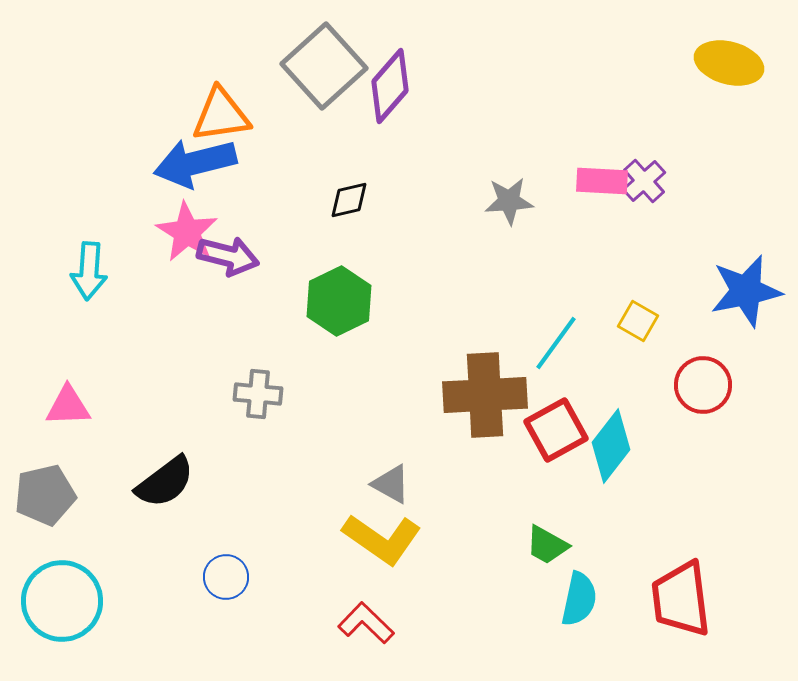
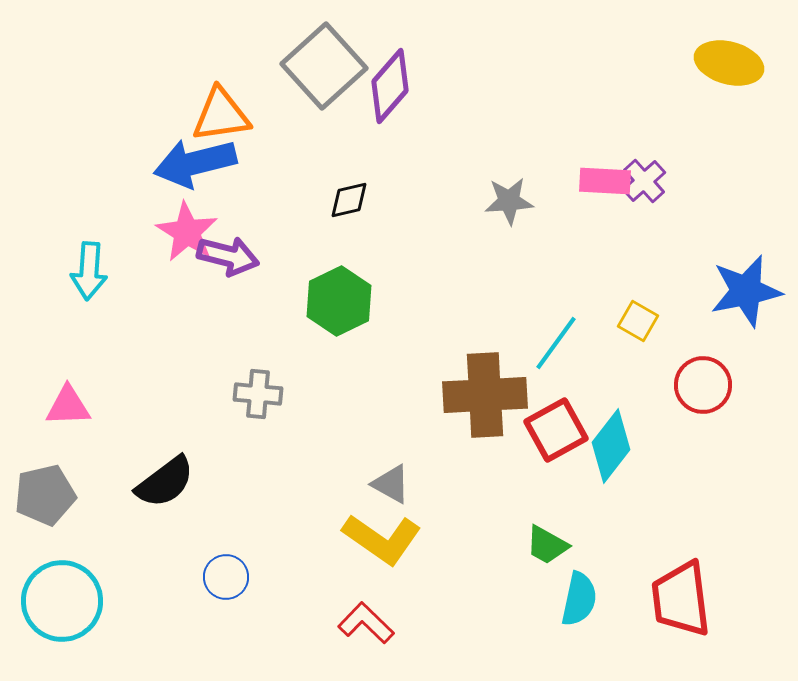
pink rectangle: moved 3 px right
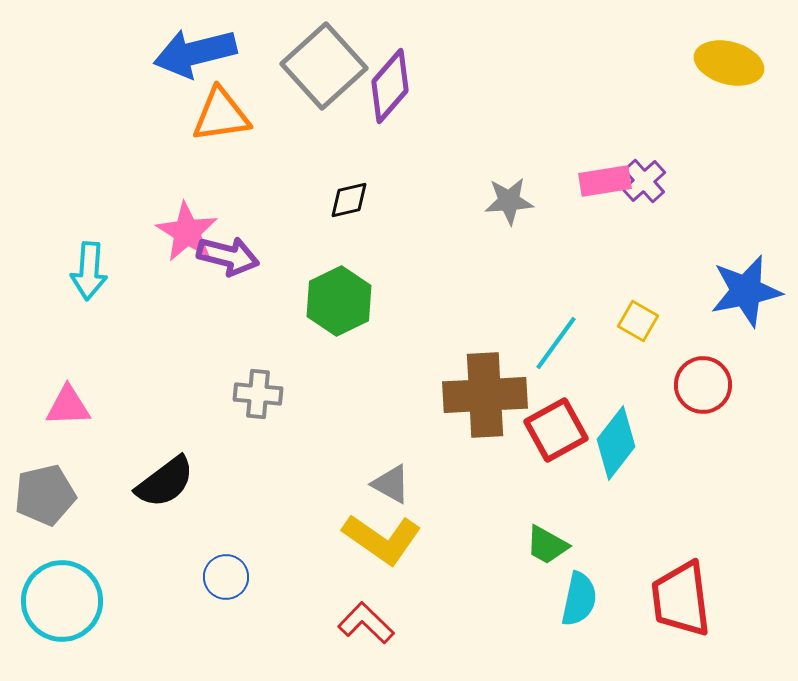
blue arrow: moved 110 px up
pink rectangle: rotated 12 degrees counterclockwise
cyan diamond: moved 5 px right, 3 px up
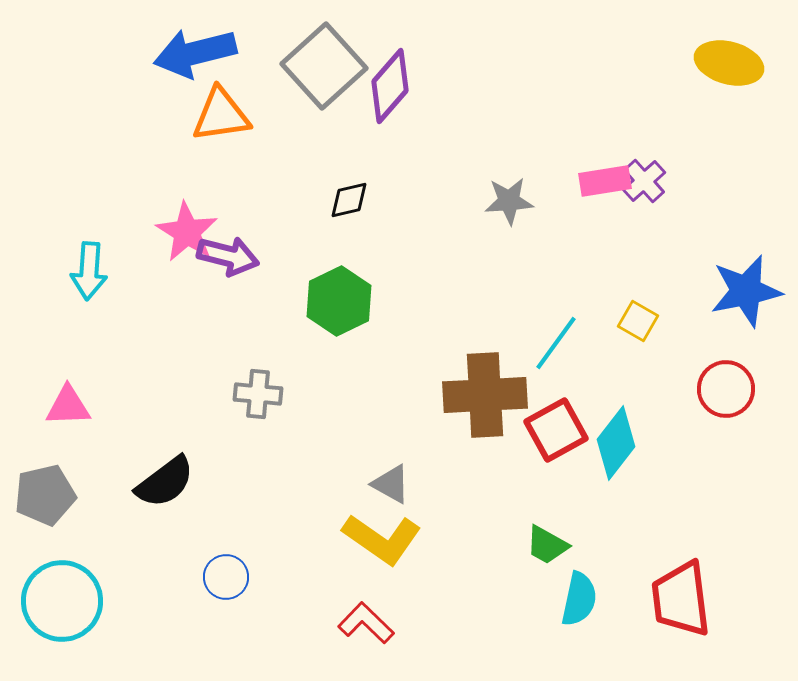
red circle: moved 23 px right, 4 px down
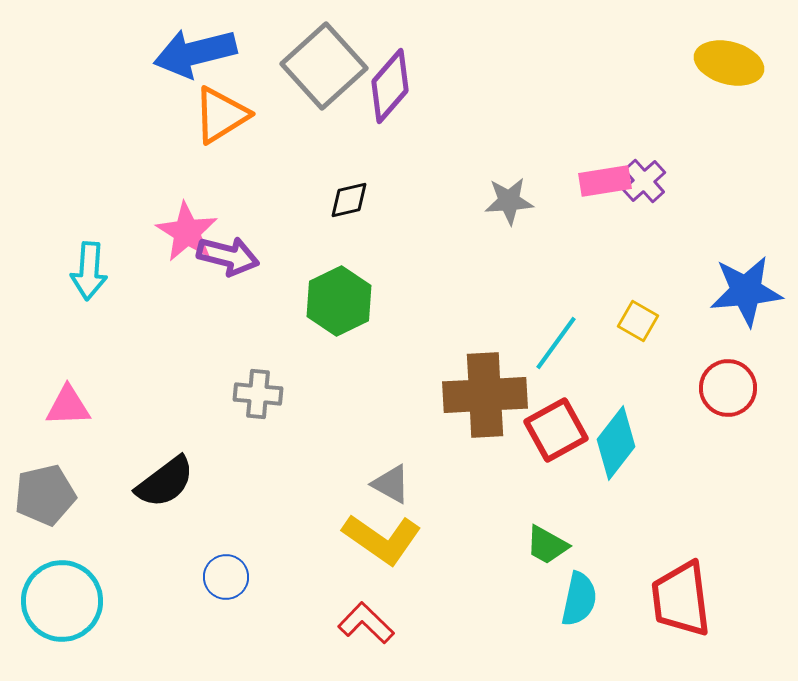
orange triangle: rotated 24 degrees counterclockwise
blue star: rotated 6 degrees clockwise
red circle: moved 2 px right, 1 px up
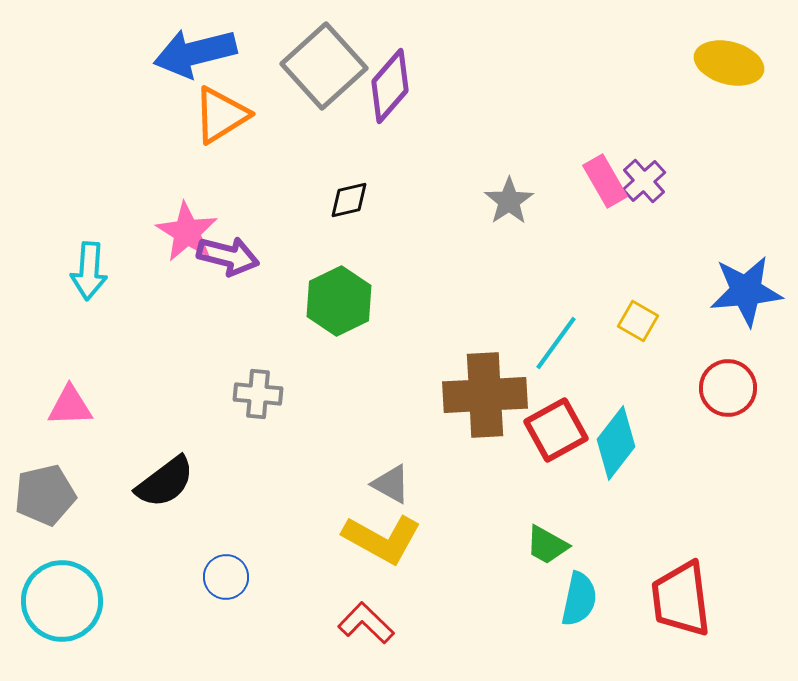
pink rectangle: rotated 69 degrees clockwise
gray star: rotated 30 degrees counterclockwise
pink triangle: moved 2 px right
yellow L-shape: rotated 6 degrees counterclockwise
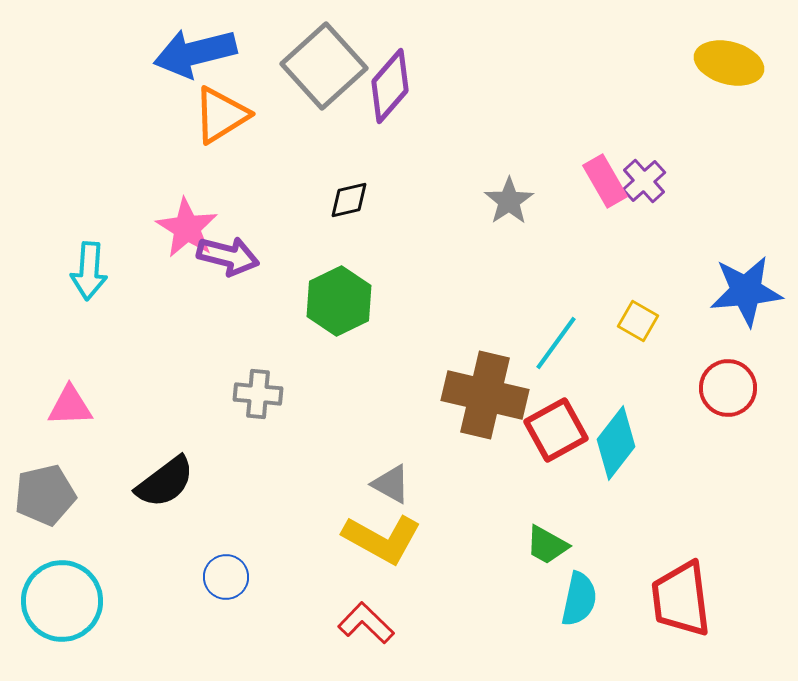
pink star: moved 4 px up
brown cross: rotated 16 degrees clockwise
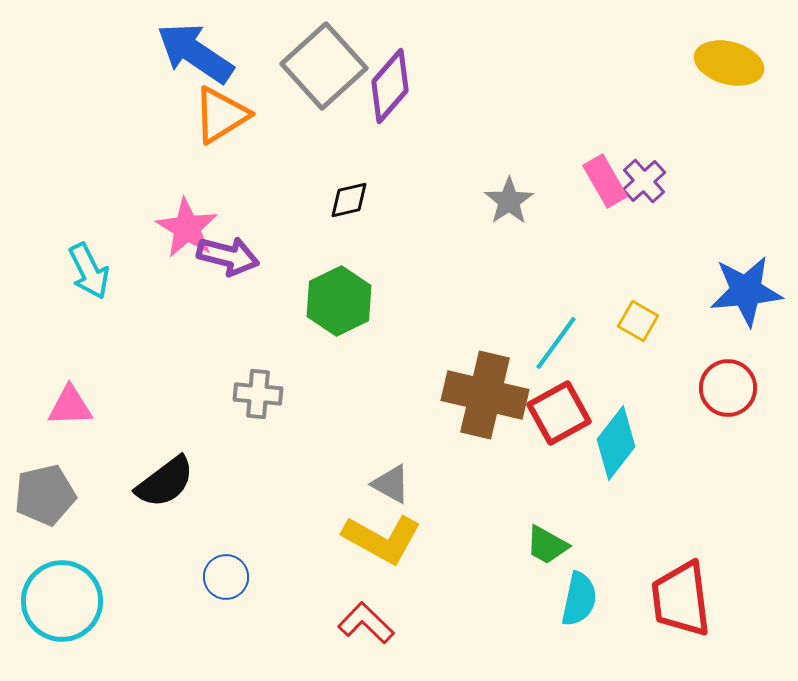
blue arrow: rotated 48 degrees clockwise
cyan arrow: rotated 30 degrees counterclockwise
red square: moved 3 px right, 17 px up
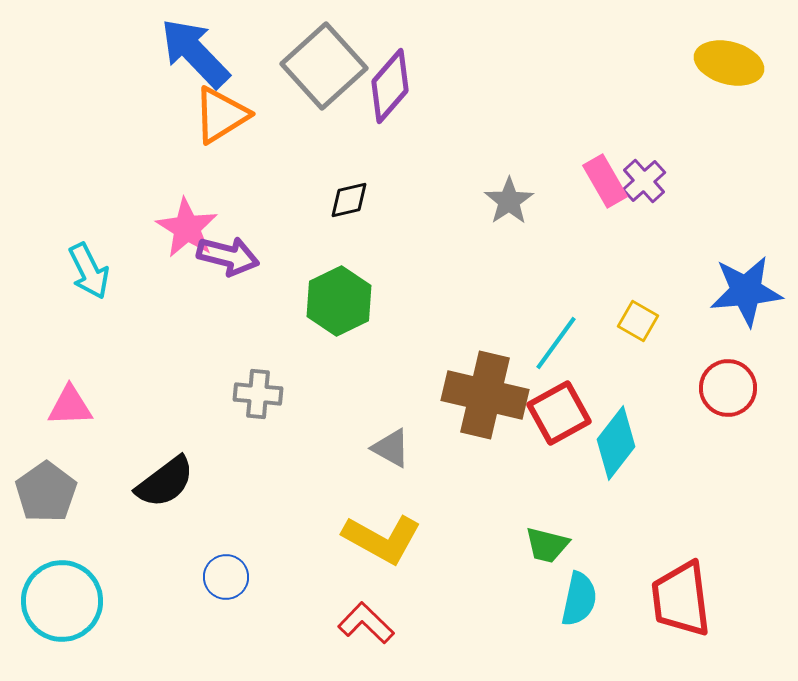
blue arrow: rotated 12 degrees clockwise
gray triangle: moved 36 px up
gray pentagon: moved 1 px right, 3 px up; rotated 22 degrees counterclockwise
green trapezoid: rotated 15 degrees counterclockwise
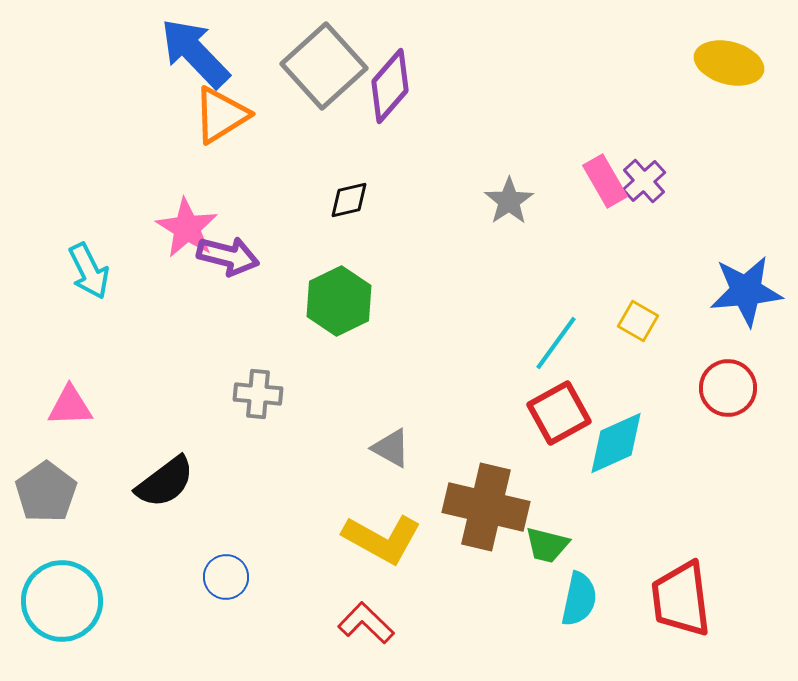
brown cross: moved 1 px right, 112 px down
cyan diamond: rotated 28 degrees clockwise
